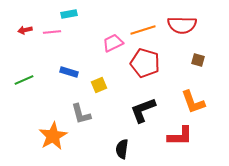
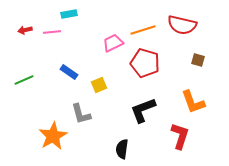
red semicircle: rotated 12 degrees clockwise
blue rectangle: rotated 18 degrees clockwise
red L-shape: rotated 72 degrees counterclockwise
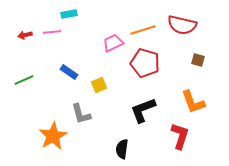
red arrow: moved 5 px down
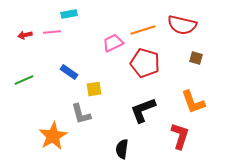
brown square: moved 2 px left, 2 px up
yellow square: moved 5 px left, 4 px down; rotated 14 degrees clockwise
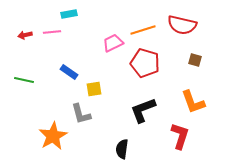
brown square: moved 1 px left, 2 px down
green line: rotated 36 degrees clockwise
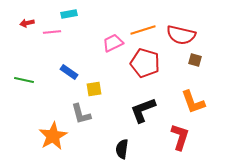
red semicircle: moved 1 px left, 10 px down
red arrow: moved 2 px right, 12 px up
red L-shape: moved 1 px down
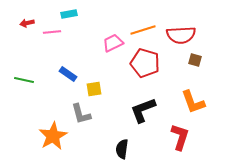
red semicircle: rotated 16 degrees counterclockwise
blue rectangle: moved 1 px left, 2 px down
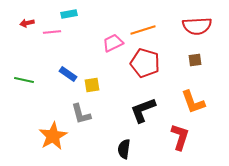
red semicircle: moved 16 px right, 9 px up
brown square: rotated 24 degrees counterclockwise
yellow square: moved 2 px left, 4 px up
black semicircle: moved 2 px right
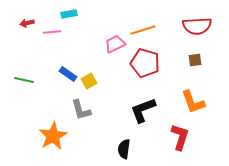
pink trapezoid: moved 2 px right, 1 px down
yellow square: moved 3 px left, 4 px up; rotated 21 degrees counterclockwise
gray L-shape: moved 4 px up
